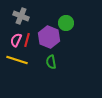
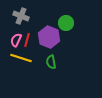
yellow line: moved 4 px right, 2 px up
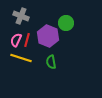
purple hexagon: moved 1 px left, 1 px up
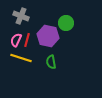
purple hexagon: rotated 10 degrees counterclockwise
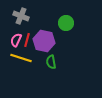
purple hexagon: moved 4 px left, 5 px down
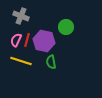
green circle: moved 4 px down
yellow line: moved 3 px down
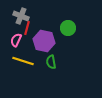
green circle: moved 2 px right, 1 px down
red line: moved 12 px up
yellow line: moved 2 px right
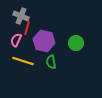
green circle: moved 8 px right, 15 px down
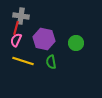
gray cross: rotated 14 degrees counterclockwise
red line: moved 11 px left
purple hexagon: moved 2 px up
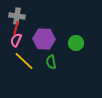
gray cross: moved 4 px left
purple hexagon: rotated 10 degrees counterclockwise
yellow line: moved 1 px right; rotated 25 degrees clockwise
